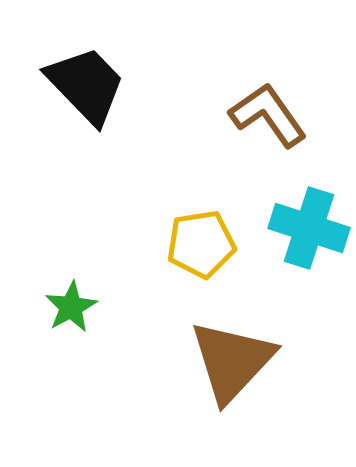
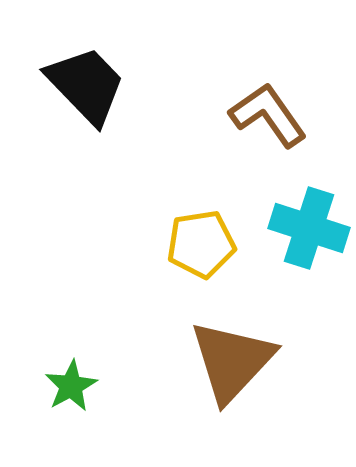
green star: moved 79 px down
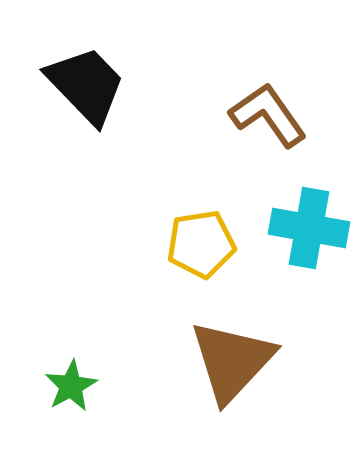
cyan cross: rotated 8 degrees counterclockwise
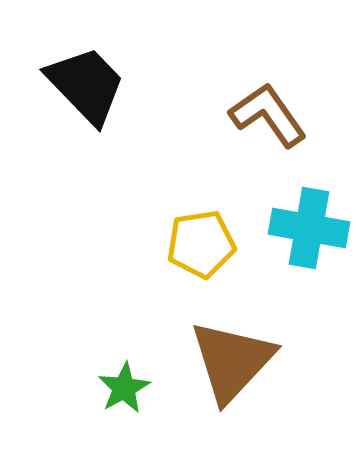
green star: moved 53 px right, 2 px down
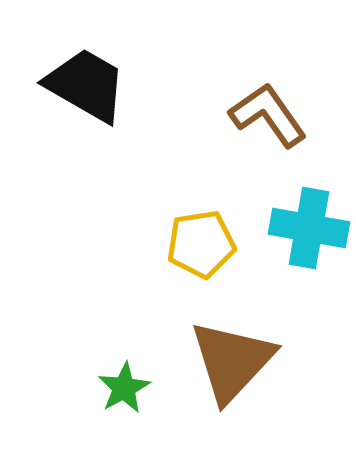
black trapezoid: rotated 16 degrees counterclockwise
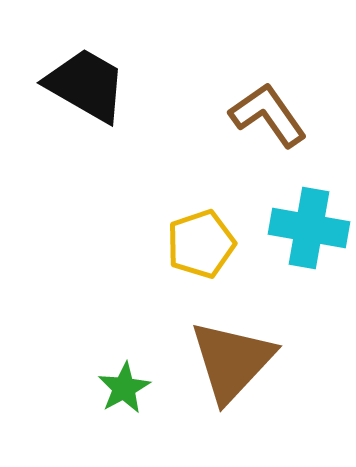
yellow pentagon: rotated 10 degrees counterclockwise
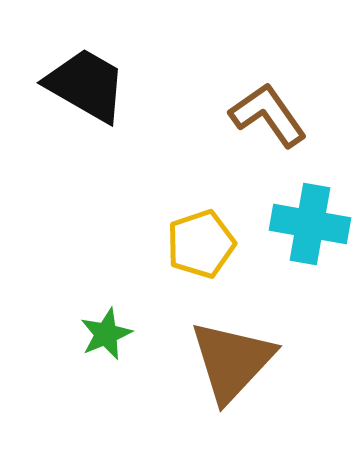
cyan cross: moved 1 px right, 4 px up
green star: moved 18 px left, 54 px up; rotated 6 degrees clockwise
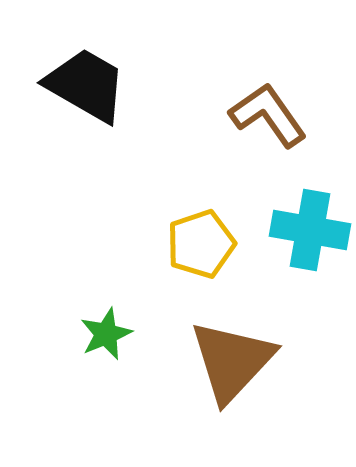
cyan cross: moved 6 px down
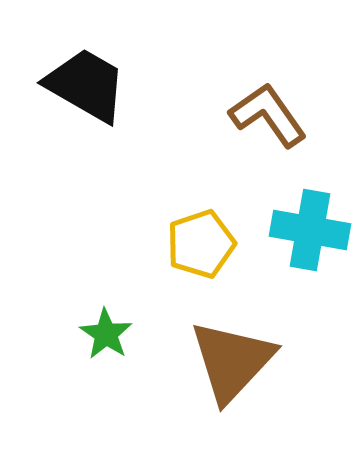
green star: rotated 16 degrees counterclockwise
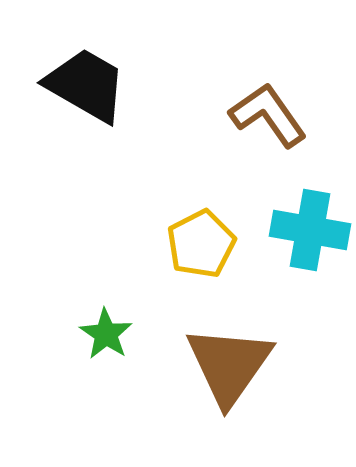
yellow pentagon: rotated 8 degrees counterclockwise
brown triangle: moved 3 px left, 4 px down; rotated 8 degrees counterclockwise
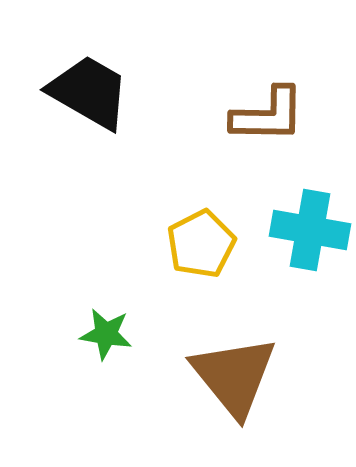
black trapezoid: moved 3 px right, 7 px down
brown L-shape: rotated 126 degrees clockwise
green star: rotated 24 degrees counterclockwise
brown triangle: moved 5 px right, 11 px down; rotated 14 degrees counterclockwise
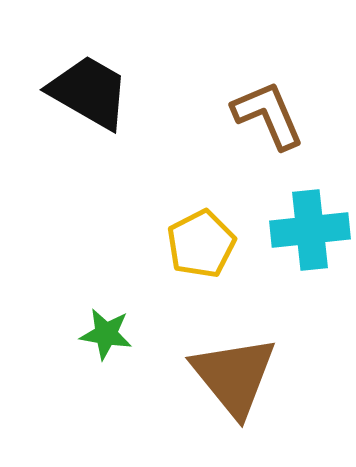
brown L-shape: rotated 114 degrees counterclockwise
cyan cross: rotated 16 degrees counterclockwise
